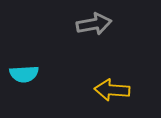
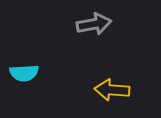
cyan semicircle: moved 1 px up
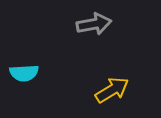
yellow arrow: rotated 144 degrees clockwise
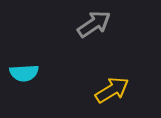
gray arrow: rotated 24 degrees counterclockwise
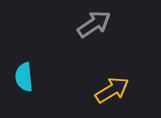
cyan semicircle: moved 4 px down; rotated 88 degrees clockwise
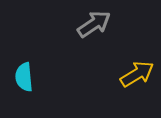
yellow arrow: moved 25 px right, 16 px up
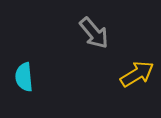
gray arrow: moved 9 px down; rotated 84 degrees clockwise
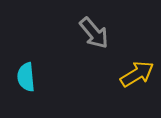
cyan semicircle: moved 2 px right
